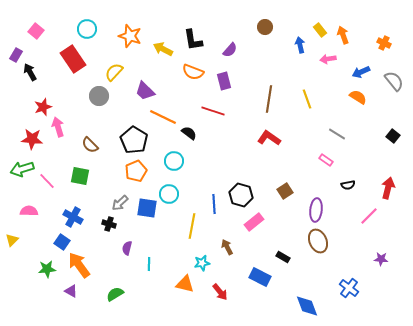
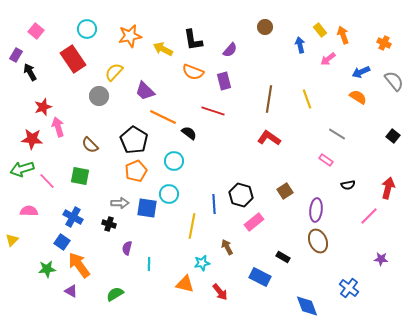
orange star at (130, 36): rotated 30 degrees counterclockwise
pink arrow at (328, 59): rotated 28 degrees counterclockwise
gray arrow at (120, 203): rotated 138 degrees counterclockwise
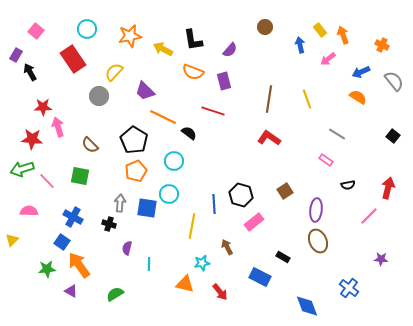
orange cross at (384, 43): moved 2 px left, 2 px down
red star at (43, 107): rotated 18 degrees clockwise
gray arrow at (120, 203): rotated 84 degrees counterclockwise
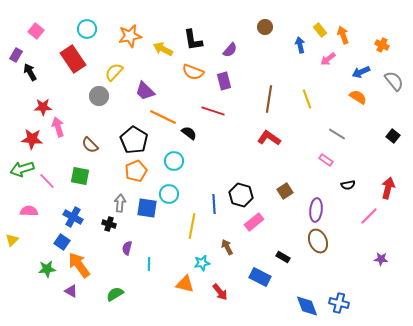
blue cross at (349, 288): moved 10 px left, 15 px down; rotated 24 degrees counterclockwise
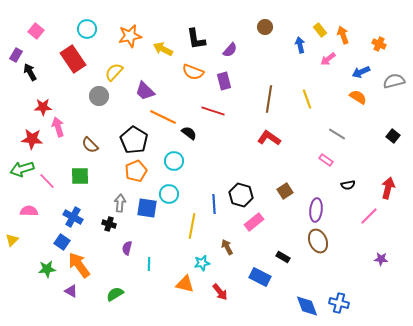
black L-shape at (193, 40): moved 3 px right, 1 px up
orange cross at (382, 45): moved 3 px left, 1 px up
gray semicircle at (394, 81): rotated 65 degrees counterclockwise
green square at (80, 176): rotated 12 degrees counterclockwise
